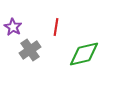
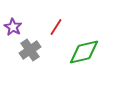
red line: rotated 24 degrees clockwise
green diamond: moved 2 px up
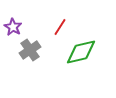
red line: moved 4 px right
green diamond: moved 3 px left
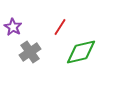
gray cross: moved 2 px down
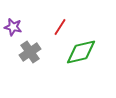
purple star: rotated 18 degrees counterclockwise
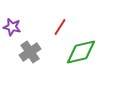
purple star: moved 1 px left
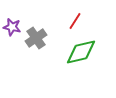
red line: moved 15 px right, 6 px up
gray cross: moved 6 px right, 14 px up
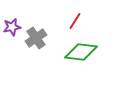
purple star: rotated 24 degrees counterclockwise
green diamond: rotated 20 degrees clockwise
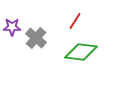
purple star: rotated 12 degrees clockwise
gray cross: rotated 15 degrees counterclockwise
